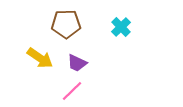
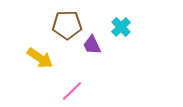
brown pentagon: moved 1 px right, 1 px down
purple trapezoid: moved 15 px right, 18 px up; rotated 40 degrees clockwise
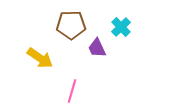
brown pentagon: moved 4 px right
purple trapezoid: moved 5 px right, 3 px down
pink line: rotated 30 degrees counterclockwise
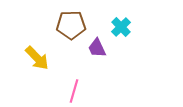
yellow arrow: moved 3 px left; rotated 12 degrees clockwise
pink line: moved 2 px right
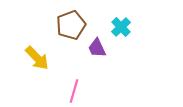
brown pentagon: rotated 20 degrees counterclockwise
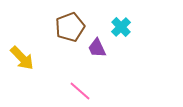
brown pentagon: moved 1 px left, 2 px down
yellow arrow: moved 15 px left
pink line: moved 6 px right; rotated 65 degrees counterclockwise
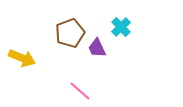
brown pentagon: moved 6 px down
yellow arrow: rotated 24 degrees counterclockwise
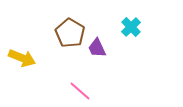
cyan cross: moved 10 px right
brown pentagon: rotated 20 degrees counterclockwise
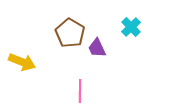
yellow arrow: moved 4 px down
pink line: rotated 50 degrees clockwise
